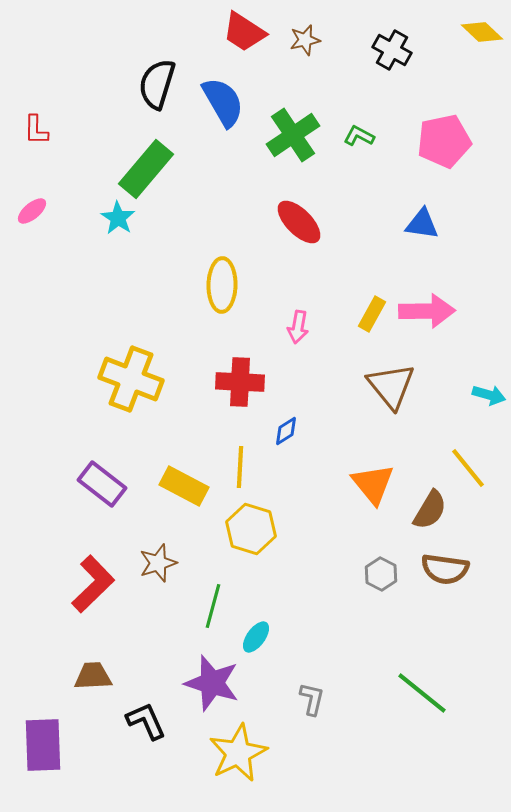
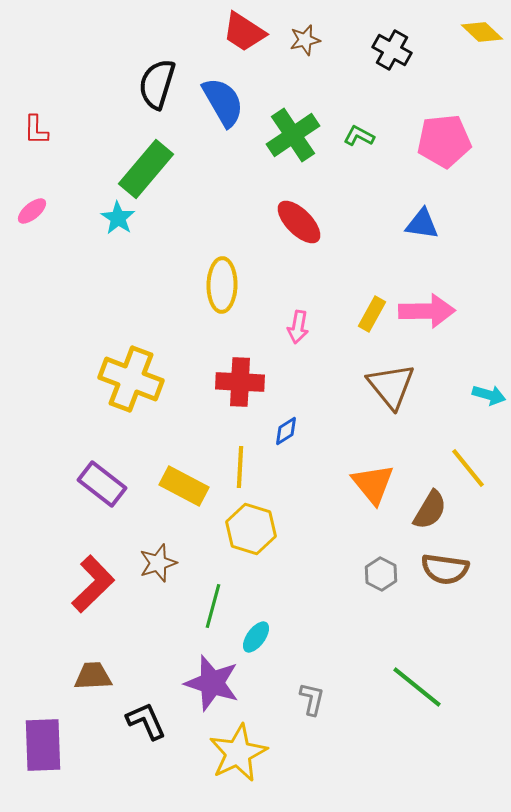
pink pentagon at (444, 141): rotated 6 degrees clockwise
green line at (422, 693): moved 5 px left, 6 px up
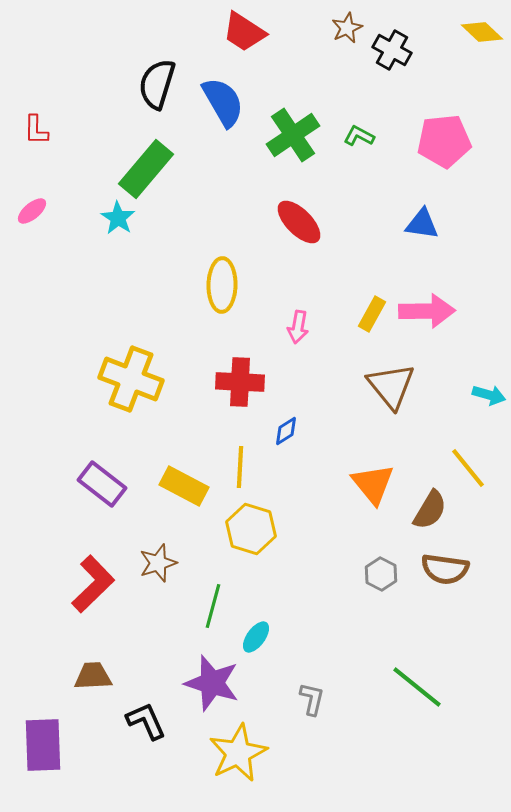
brown star at (305, 40): moved 42 px right, 12 px up; rotated 12 degrees counterclockwise
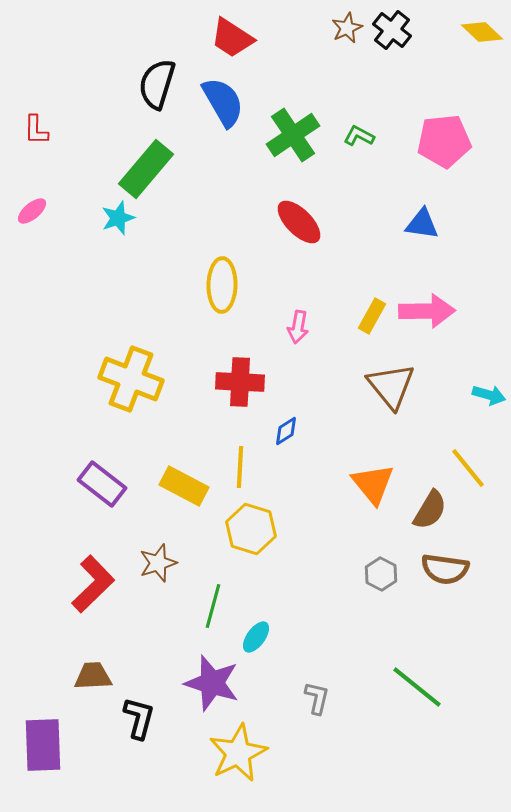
red trapezoid at (244, 32): moved 12 px left, 6 px down
black cross at (392, 50): moved 20 px up; rotated 9 degrees clockwise
cyan star at (118, 218): rotated 20 degrees clockwise
yellow rectangle at (372, 314): moved 2 px down
gray L-shape at (312, 699): moved 5 px right, 1 px up
black L-shape at (146, 721): moved 7 px left, 3 px up; rotated 39 degrees clockwise
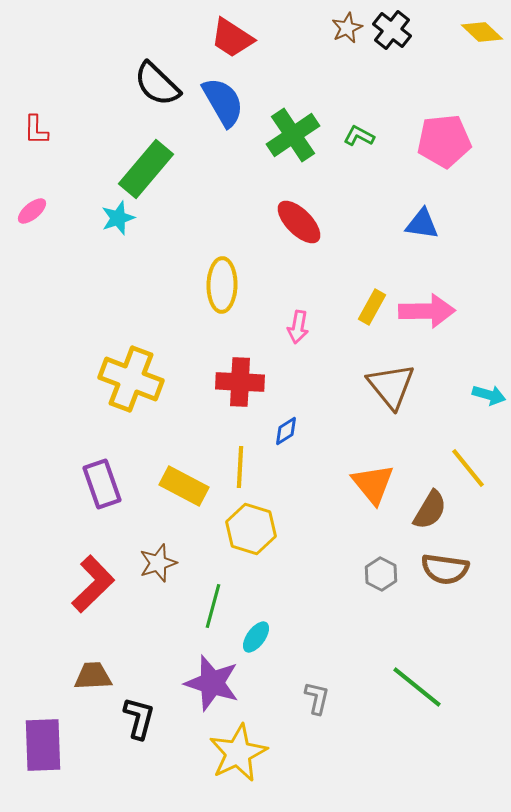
black semicircle at (157, 84): rotated 63 degrees counterclockwise
yellow rectangle at (372, 316): moved 9 px up
purple rectangle at (102, 484): rotated 33 degrees clockwise
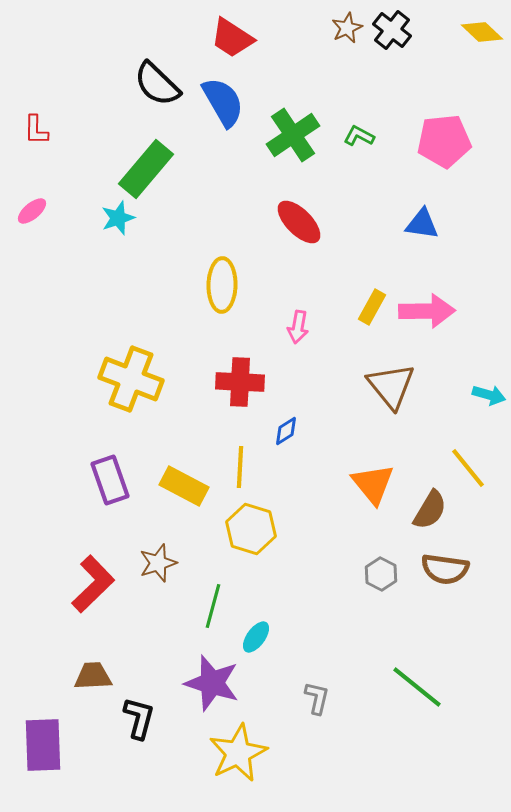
purple rectangle at (102, 484): moved 8 px right, 4 px up
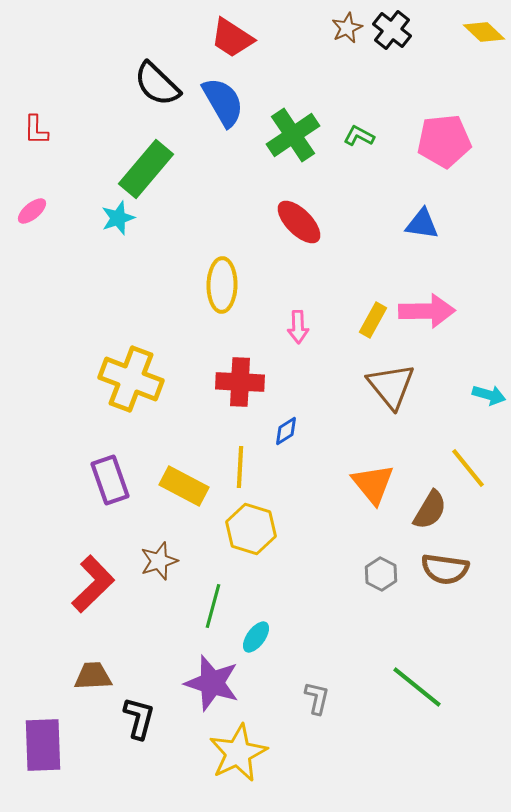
yellow diamond at (482, 32): moved 2 px right
yellow rectangle at (372, 307): moved 1 px right, 13 px down
pink arrow at (298, 327): rotated 12 degrees counterclockwise
brown star at (158, 563): moved 1 px right, 2 px up
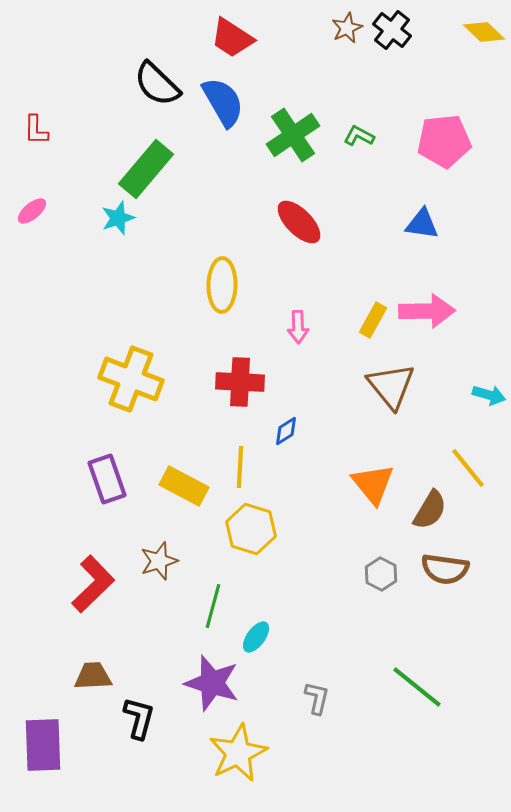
purple rectangle at (110, 480): moved 3 px left, 1 px up
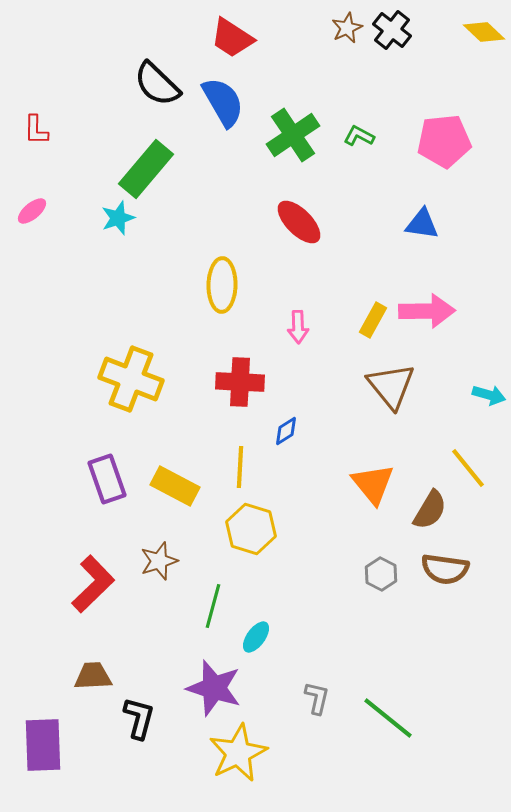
yellow rectangle at (184, 486): moved 9 px left
purple star at (212, 683): moved 2 px right, 5 px down
green line at (417, 687): moved 29 px left, 31 px down
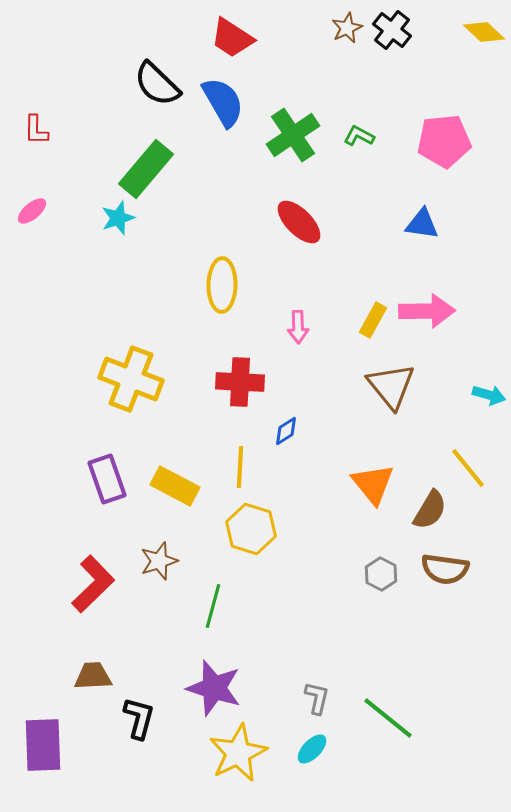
cyan ellipse at (256, 637): moved 56 px right, 112 px down; rotated 8 degrees clockwise
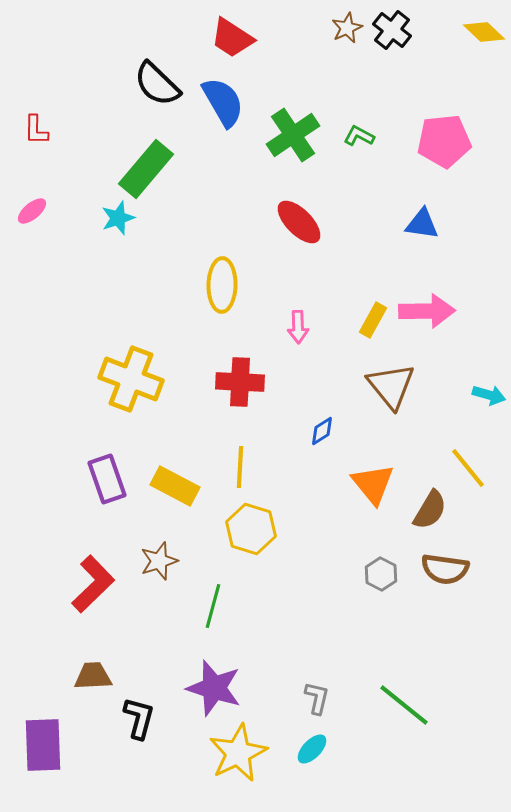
blue diamond at (286, 431): moved 36 px right
green line at (388, 718): moved 16 px right, 13 px up
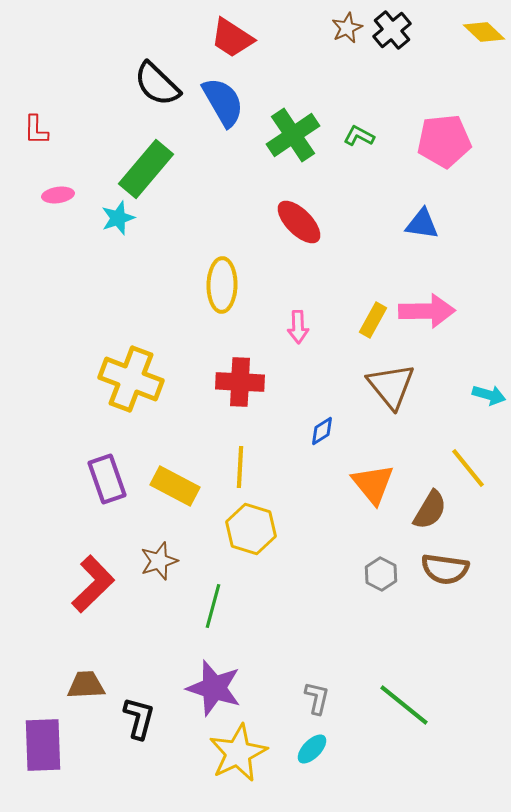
black cross at (392, 30): rotated 12 degrees clockwise
pink ellipse at (32, 211): moved 26 px right, 16 px up; rotated 32 degrees clockwise
brown trapezoid at (93, 676): moved 7 px left, 9 px down
